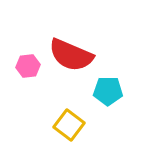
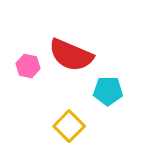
pink hexagon: rotated 20 degrees clockwise
yellow square: moved 1 px down; rotated 8 degrees clockwise
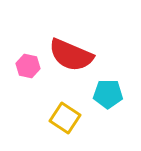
cyan pentagon: moved 3 px down
yellow square: moved 4 px left, 8 px up; rotated 12 degrees counterclockwise
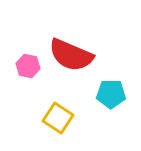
cyan pentagon: moved 3 px right
yellow square: moved 7 px left
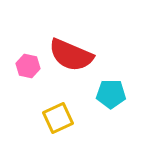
yellow square: rotated 32 degrees clockwise
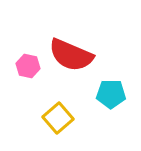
yellow square: rotated 16 degrees counterclockwise
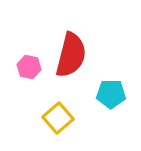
red semicircle: rotated 99 degrees counterclockwise
pink hexagon: moved 1 px right, 1 px down
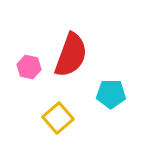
red semicircle: rotated 6 degrees clockwise
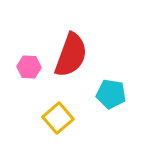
pink hexagon: rotated 10 degrees counterclockwise
cyan pentagon: rotated 8 degrees clockwise
